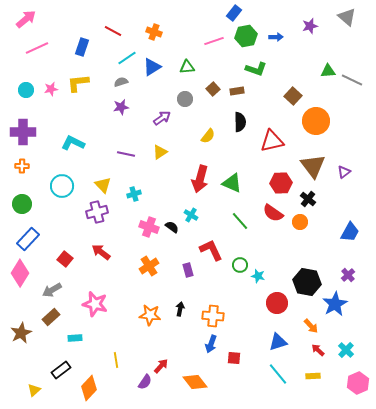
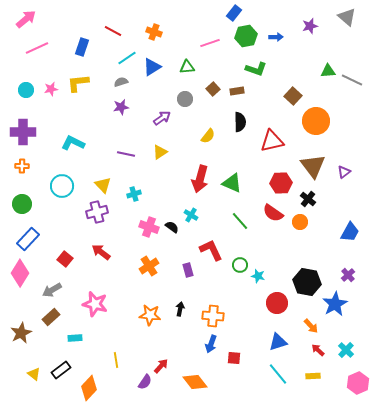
pink line at (214, 41): moved 4 px left, 2 px down
yellow triangle at (34, 390): moved 16 px up; rotated 40 degrees counterclockwise
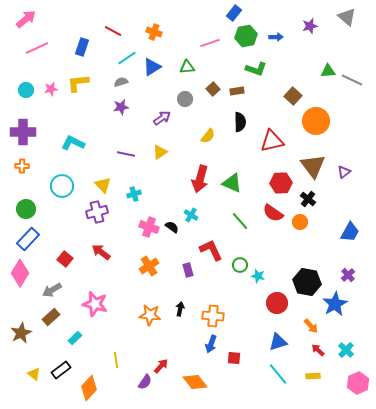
green circle at (22, 204): moved 4 px right, 5 px down
cyan rectangle at (75, 338): rotated 40 degrees counterclockwise
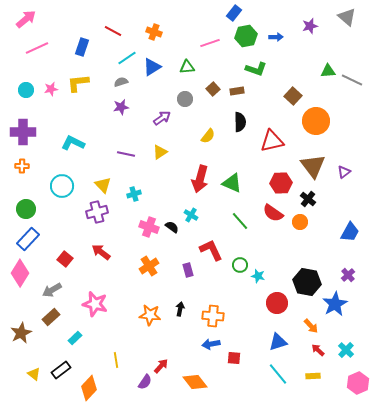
blue arrow at (211, 344): rotated 60 degrees clockwise
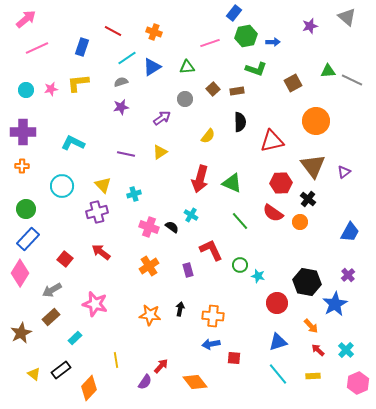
blue arrow at (276, 37): moved 3 px left, 5 px down
brown square at (293, 96): moved 13 px up; rotated 18 degrees clockwise
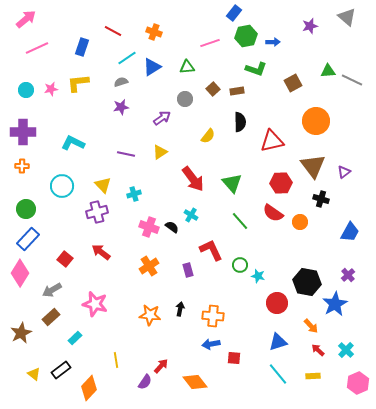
red arrow at (200, 179): moved 7 px left; rotated 52 degrees counterclockwise
green triangle at (232, 183): rotated 25 degrees clockwise
black cross at (308, 199): moved 13 px right; rotated 21 degrees counterclockwise
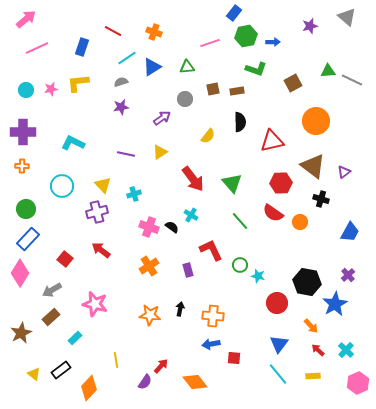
brown square at (213, 89): rotated 32 degrees clockwise
brown triangle at (313, 166): rotated 16 degrees counterclockwise
red arrow at (101, 252): moved 2 px up
blue triangle at (278, 342): moved 1 px right, 2 px down; rotated 36 degrees counterclockwise
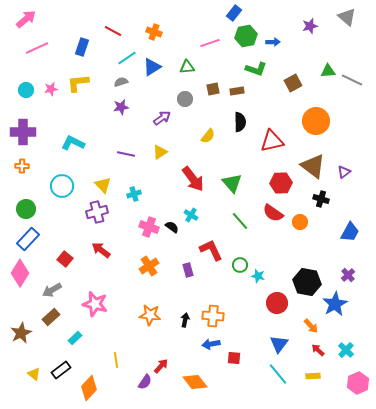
black arrow at (180, 309): moved 5 px right, 11 px down
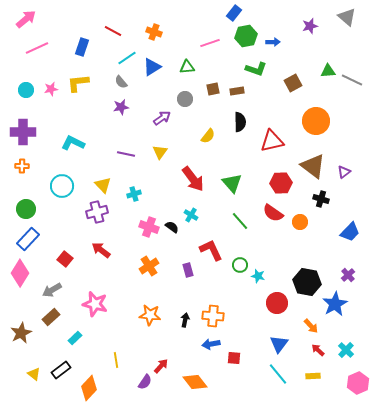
gray semicircle at (121, 82): rotated 112 degrees counterclockwise
yellow triangle at (160, 152): rotated 21 degrees counterclockwise
blue trapezoid at (350, 232): rotated 15 degrees clockwise
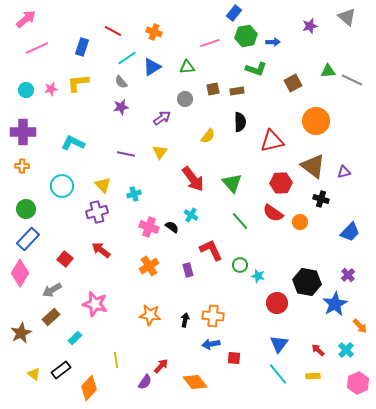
purple triangle at (344, 172): rotated 24 degrees clockwise
orange arrow at (311, 326): moved 49 px right
